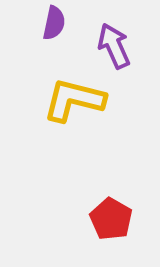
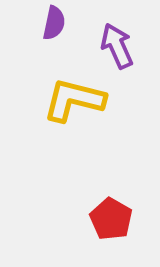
purple arrow: moved 3 px right
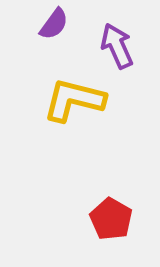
purple semicircle: moved 1 px down; rotated 24 degrees clockwise
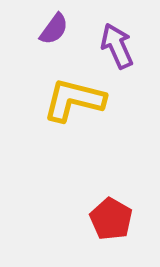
purple semicircle: moved 5 px down
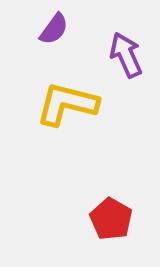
purple arrow: moved 9 px right, 9 px down
yellow L-shape: moved 7 px left, 4 px down
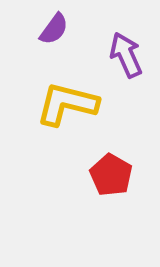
red pentagon: moved 44 px up
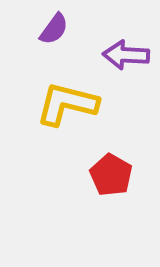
purple arrow: rotated 63 degrees counterclockwise
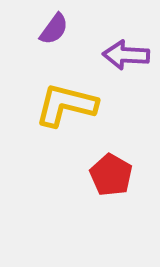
yellow L-shape: moved 1 px left, 1 px down
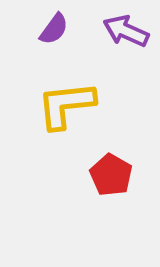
purple arrow: moved 24 px up; rotated 21 degrees clockwise
yellow L-shape: rotated 20 degrees counterclockwise
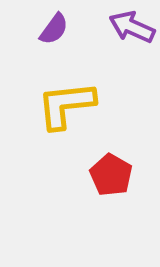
purple arrow: moved 6 px right, 4 px up
